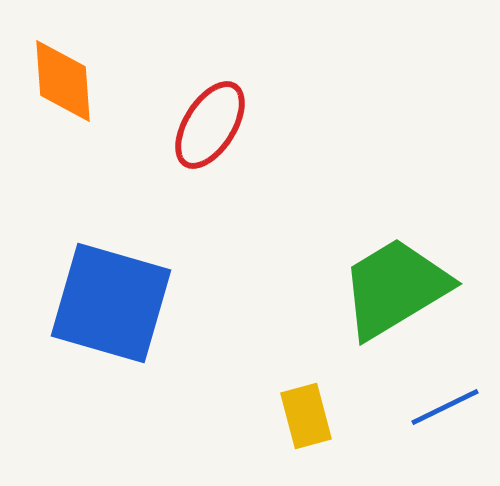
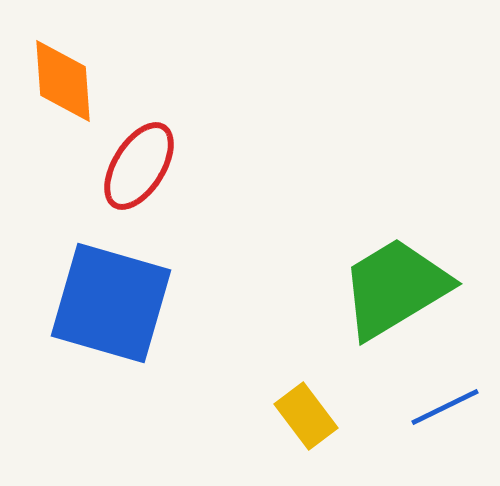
red ellipse: moved 71 px left, 41 px down
yellow rectangle: rotated 22 degrees counterclockwise
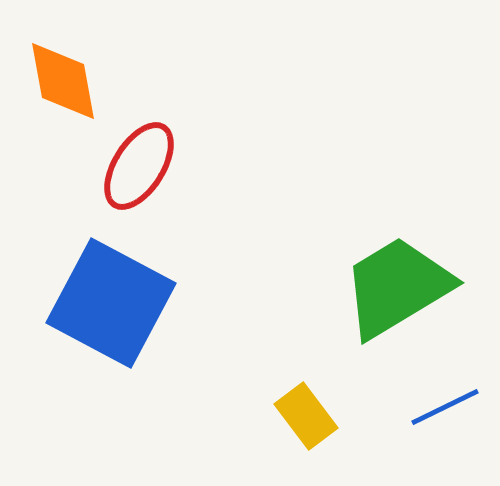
orange diamond: rotated 6 degrees counterclockwise
green trapezoid: moved 2 px right, 1 px up
blue square: rotated 12 degrees clockwise
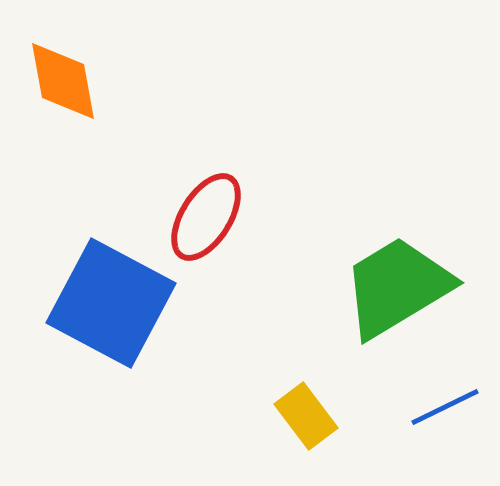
red ellipse: moved 67 px right, 51 px down
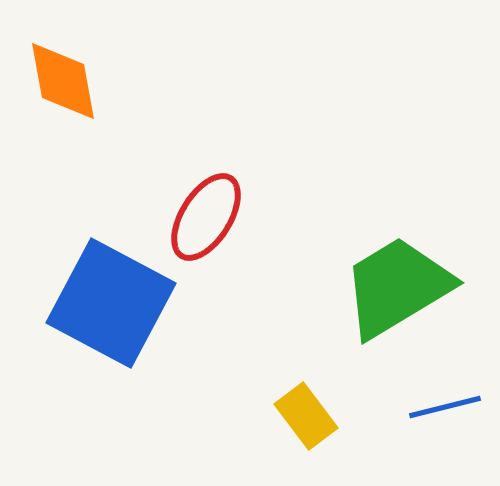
blue line: rotated 12 degrees clockwise
